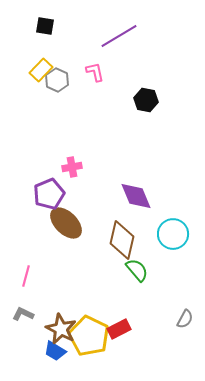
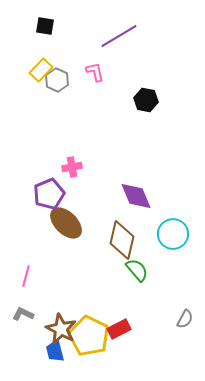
blue trapezoid: rotated 45 degrees clockwise
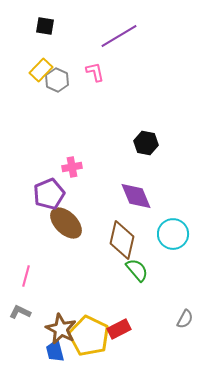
black hexagon: moved 43 px down
gray L-shape: moved 3 px left, 2 px up
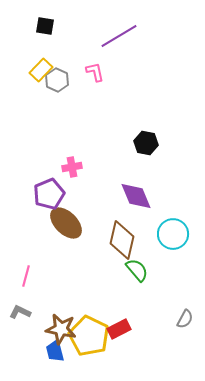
brown star: rotated 16 degrees counterclockwise
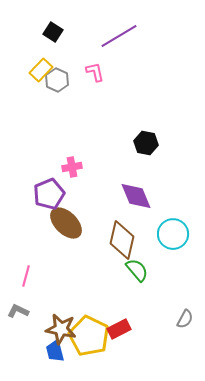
black square: moved 8 px right, 6 px down; rotated 24 degrees clockwise
gray L-shape: moved 2 px left, 1 px up
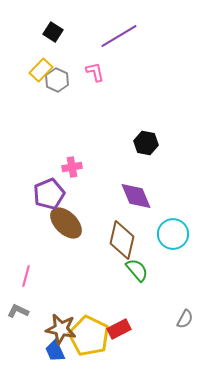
blue trapezoid: rotated 10 degrees counterclockwise
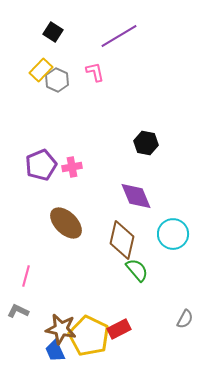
purple pentagon: moved 8 px left, 29 px up
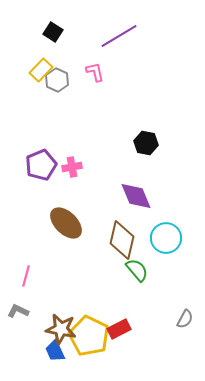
cyan circle: moved 7 px left, 4 px down
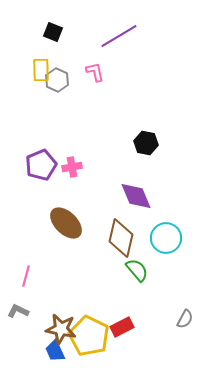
black square: rotated 12 degrees counterclockwise
yellow rectangle: rotated 45 degrees counterclockwise
brown diamond: moved 1 px left, 2 px up
red rectangle: moved 3 px right, 2 px up
